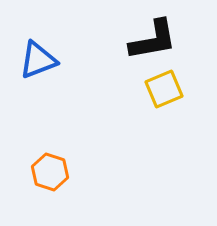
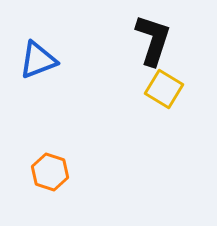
black L-shape: rotated 62 degrees counterclockwise
yellow square: rotated 36 degrees counterclockwise
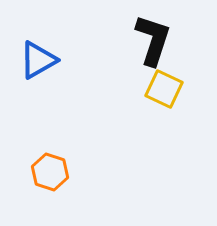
blue triangle: rotated 9 degrees counterclockwise
yellow square: rotated 6 degrees counterclockwise
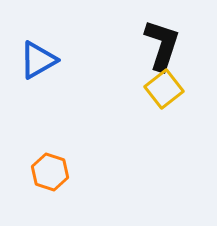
black L-shape: moved 9 px right, 5 px down
yellow square: rotated 27 degrees clockwise
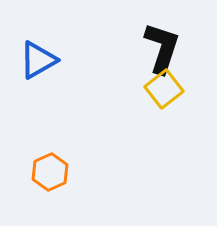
black L-shape: moved 3 px down
orange hexagon: rotated 18 degrees clockwise
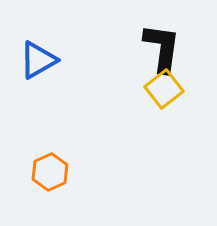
black L-shape: rotated 10 degrees counterclockwise
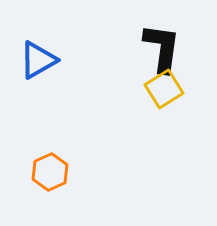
yellow square: rotated 6 degrees clockwise
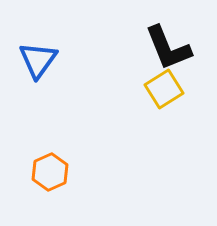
black L-shape: moved 6 px right; rotated 150 degrees clockwise
blue triangle: rotated 24 degrees counterclockwise
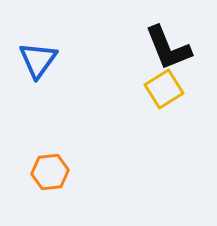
orange hexagon: rotated 18 degrees clockwise
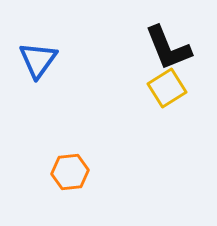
yellow square: moved 3 px right, 1 px up
orange hexagon: moved 20 px right
